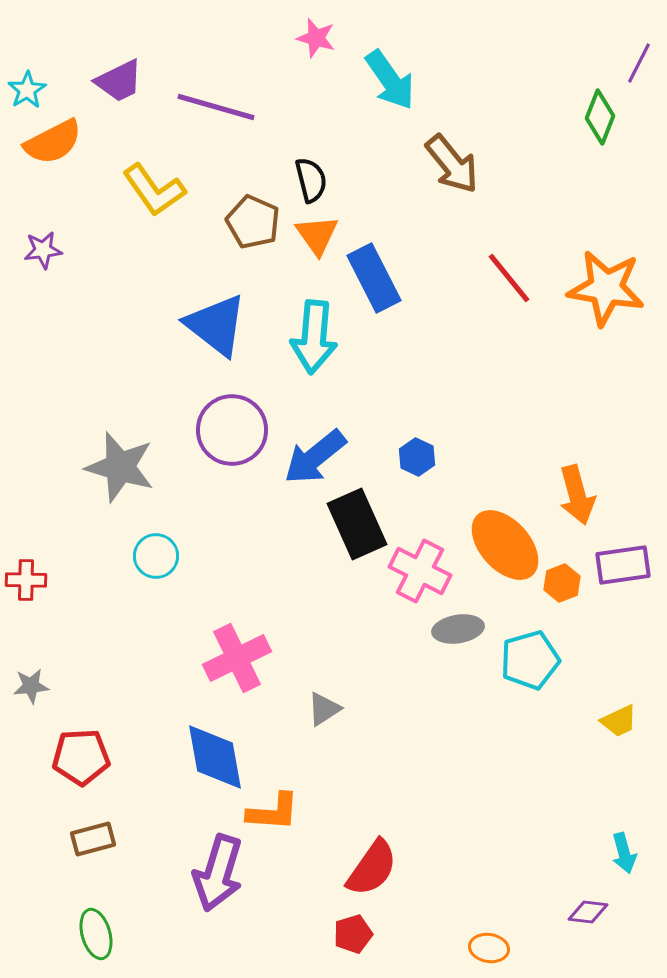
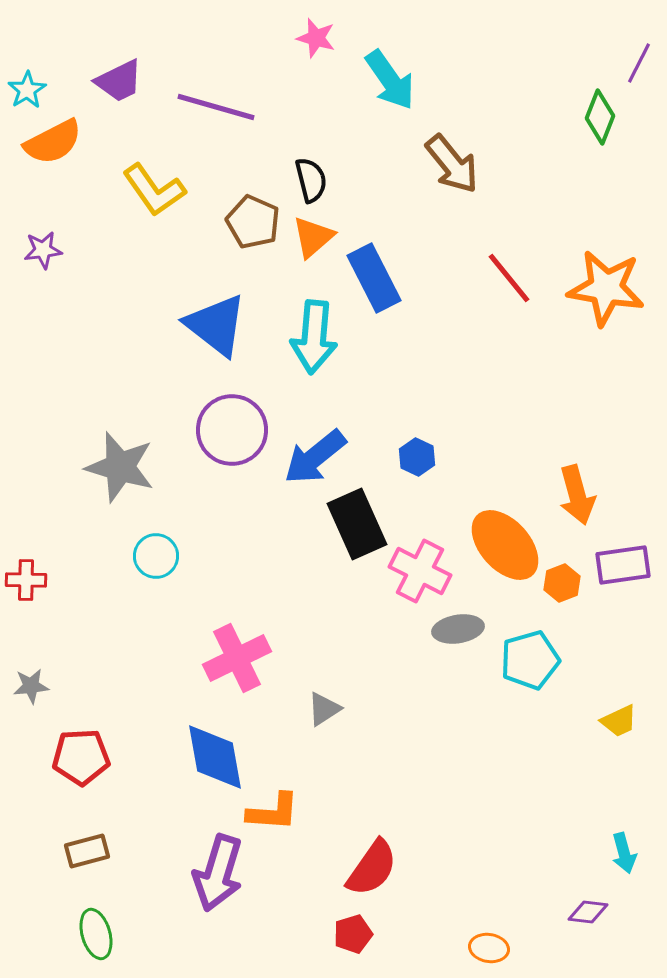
orange triangle at (317, 235): moved 4 px left, 2 px down; rotated 24 degrees clockwise
brown rectangle at (93, 839): moved 6 px left, 12 px down
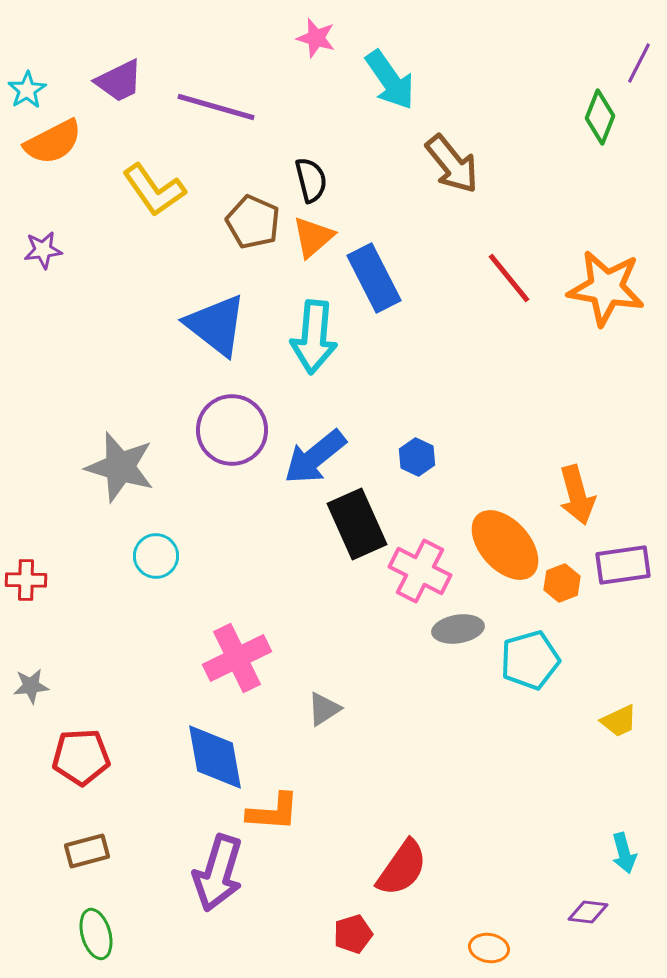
red semicircle at (372, 868): moved 30 px right
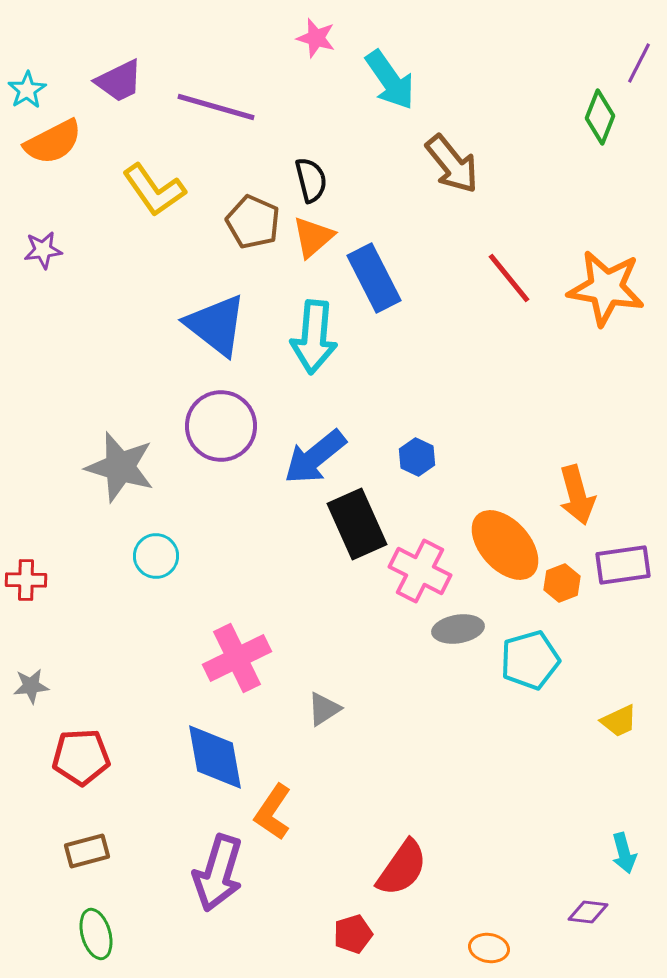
purple circle at (232, 430): moved 11 px left, 4 px up
orange L-shape at (273, 812): rotated 120 degrees clockwise
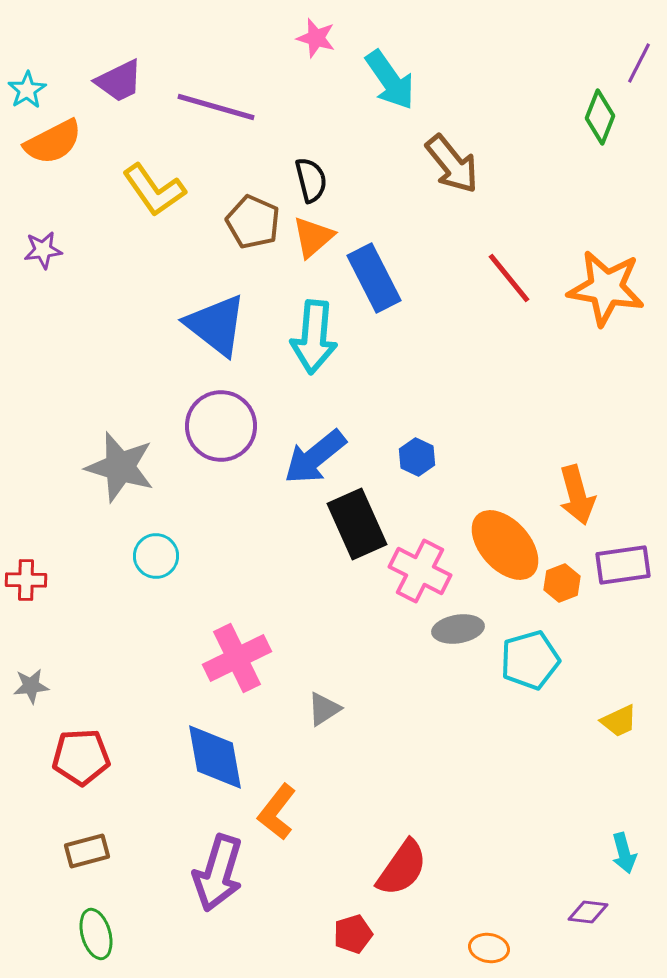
orange L-shape at (273, 812): moved 4 px right; rotated 4 degrees clockwise
